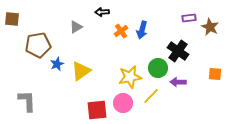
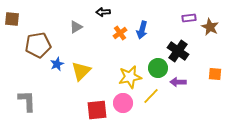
black arrow: moved 1 px right
orange cross: moved 1 px left, 2 px down
yellow triangle: rotated 10 degrees counterclockwise
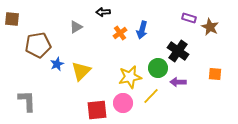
purple rectangle: rotated 24 degrees clockwise
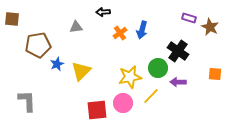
gray triangle: rotated 24 degrees clockwise
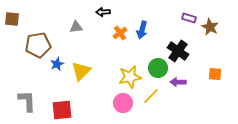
red square: moved 35 px left
